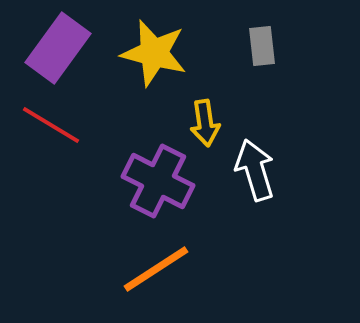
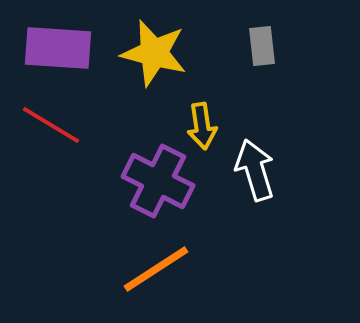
purple rectangle: rotated 58 degrees clockwise
yellow arrow: moved 3 px left, 3 px down
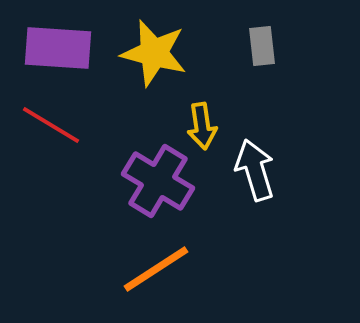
purple cross: rotated 4 degrees clockwise
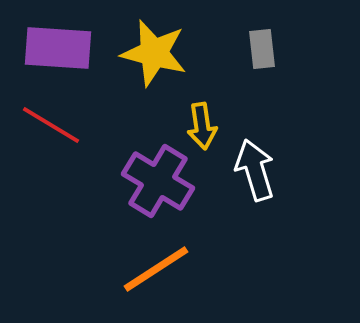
gray rectangle: moved 3 px down
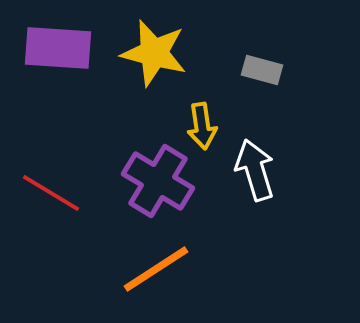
gray rectangle: moved 21 px down; rotated 69 degrees counterclockwise
red line: moved 68 px down
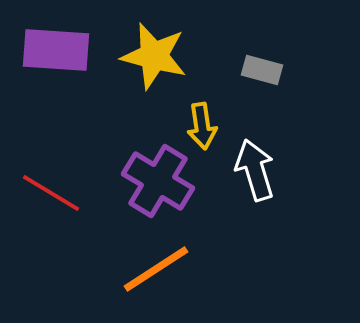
purple rectangle: moved 2 px left, 2 px down
yellow star: moved 3 px down
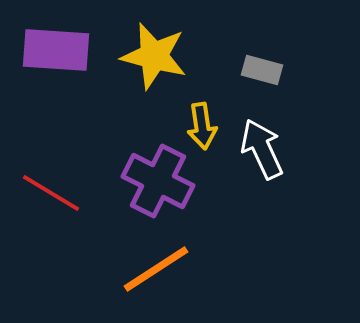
white arrow: moved 7 px right, 21 px up; rotated 8 degrees counterclockwise
purple cross: rotated 4 degrees counterclockwise
